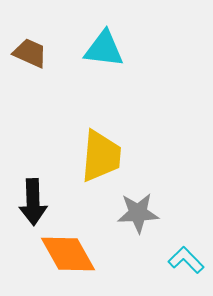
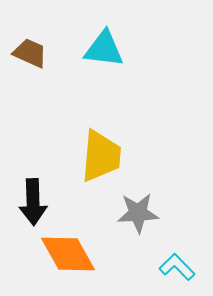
cyan L-shape: moved 9 px left, 7 px down
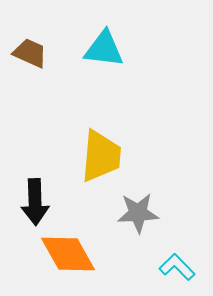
black arrow: moved 2 px right
